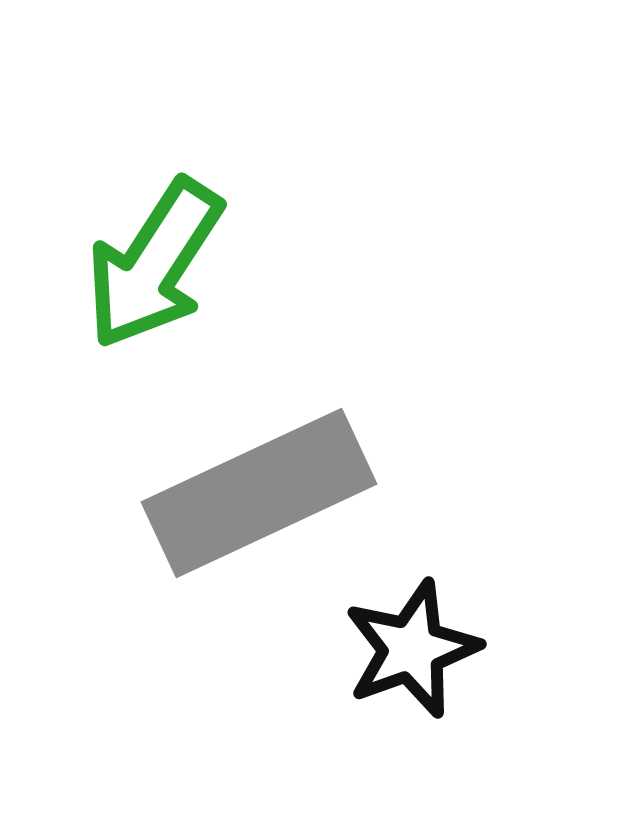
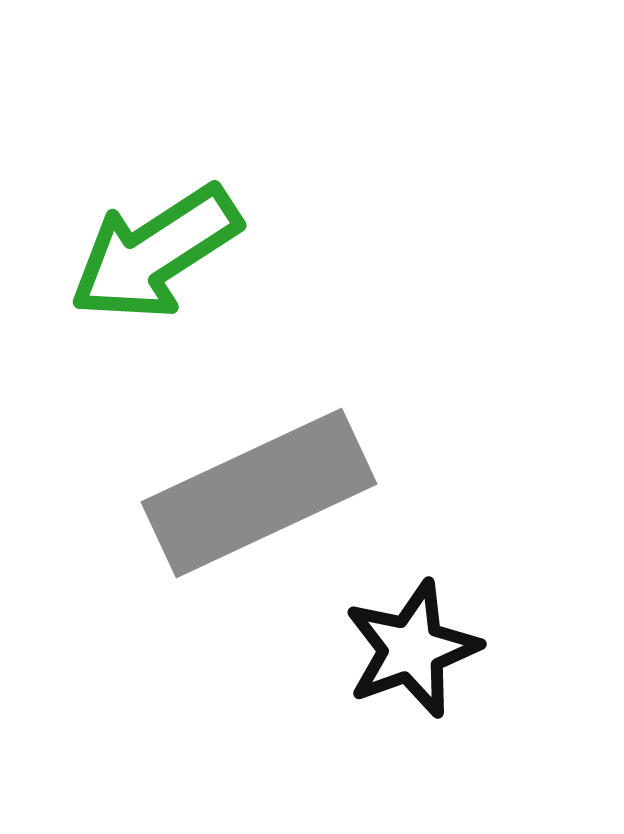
green arrow: moved 1 px right, 11 px up; rotated 24 degrees clockwise
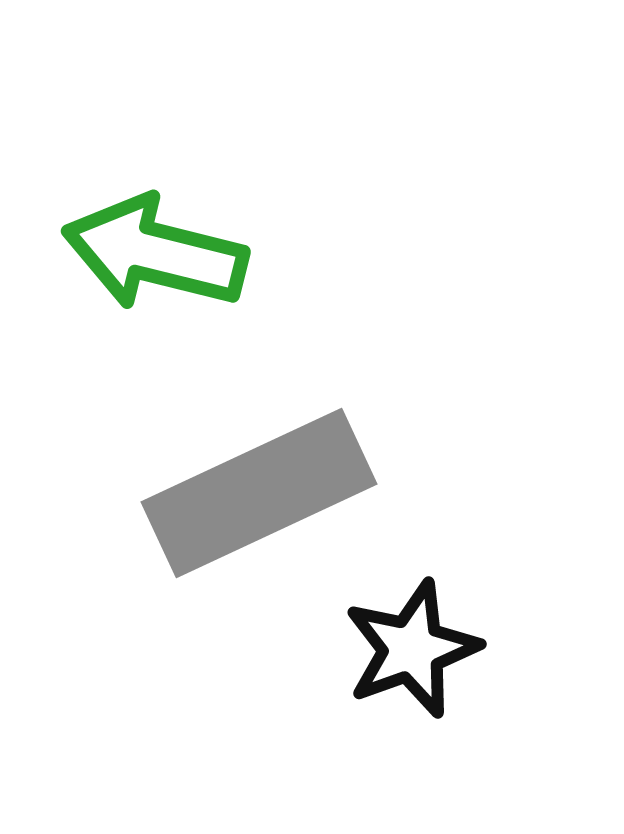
green arrow: rotated 47 degrees clockwise
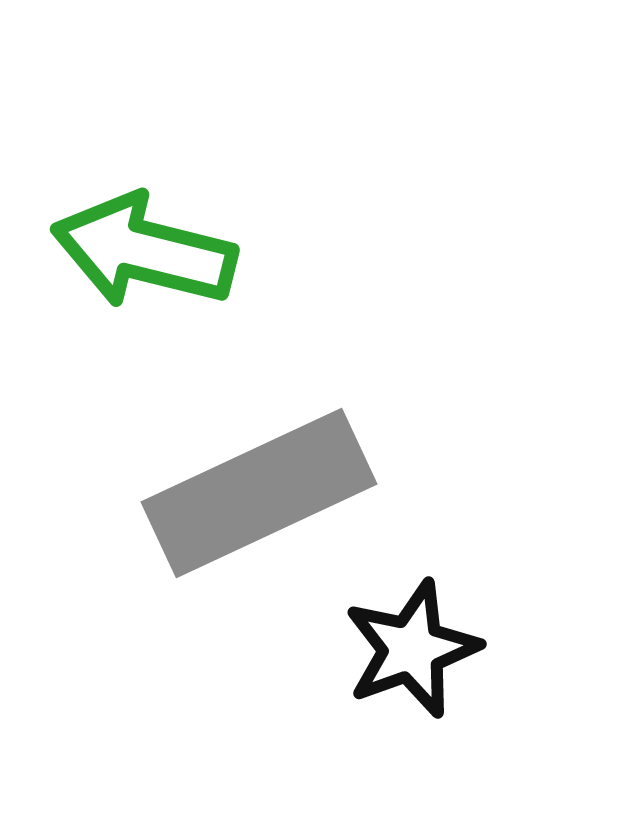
green arrow: moved 11 px left, 2 px up
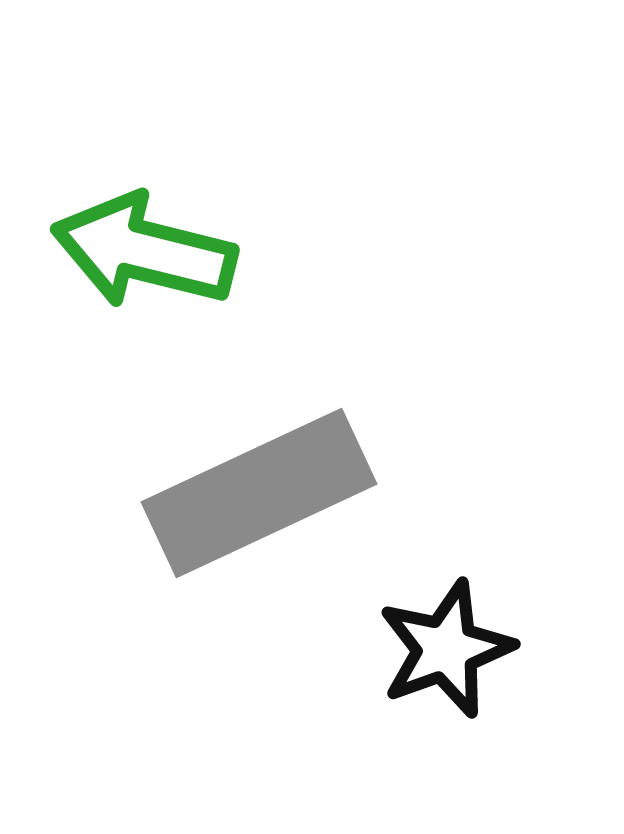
black star: moved 34 px right
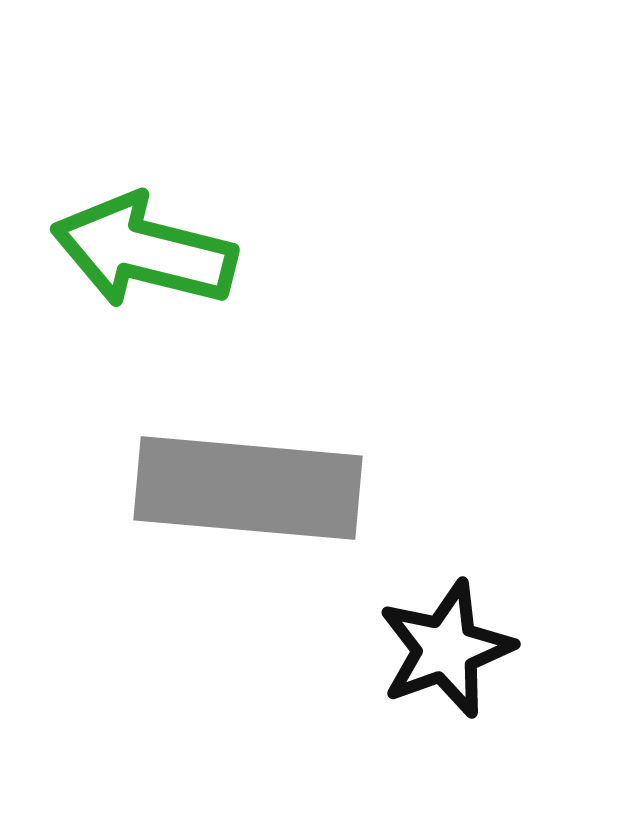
gray rectangle: moved 11 px left, 5 px up; rotated 30 degrees clockwise
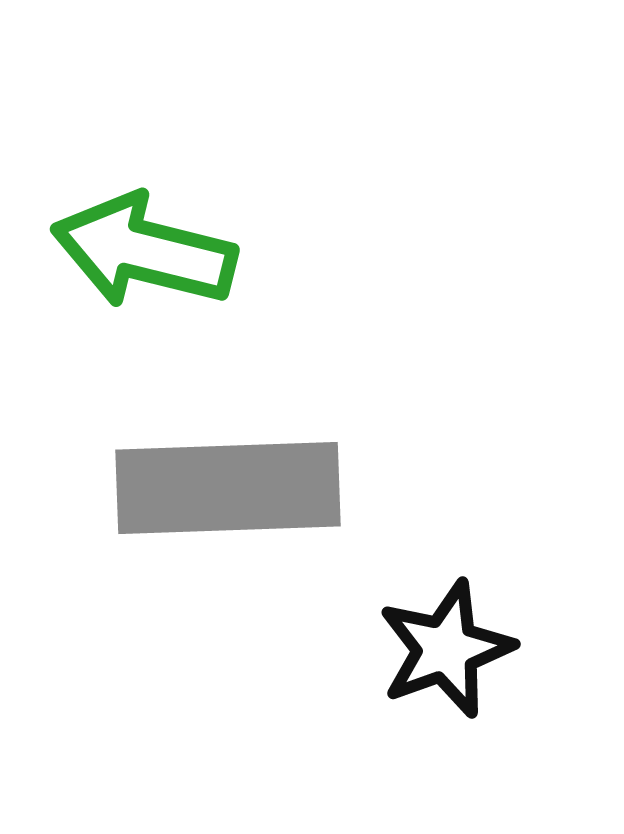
gray rectangle: moved 20 px left; rotated 7 degrees counterclockwise
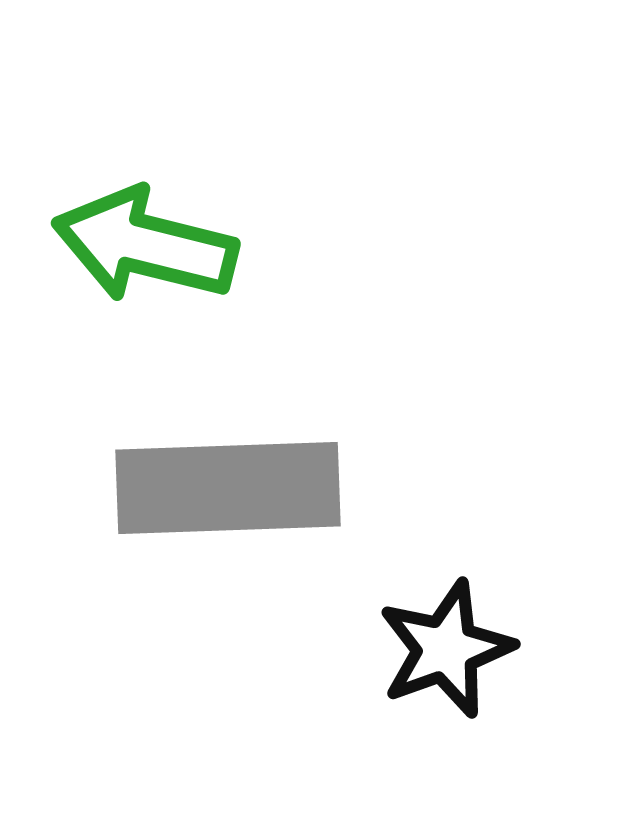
green arrow: moved 1 px right, 6 px up
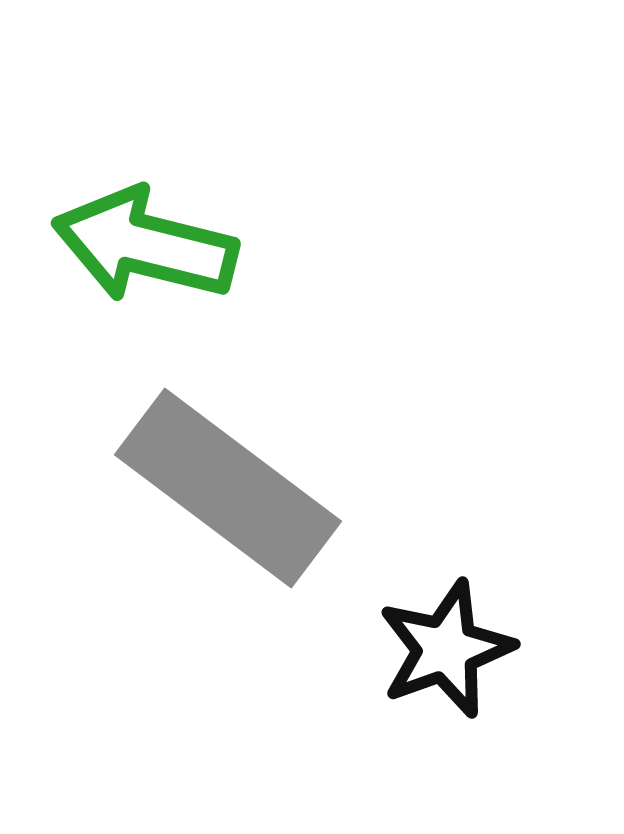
gray rectangle: rotated 39 degrees clockwise
